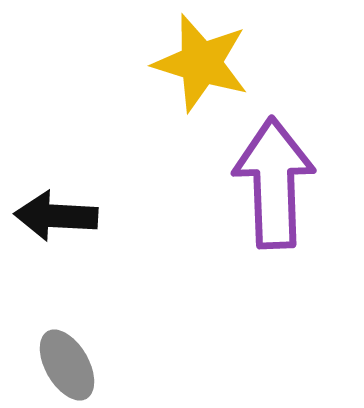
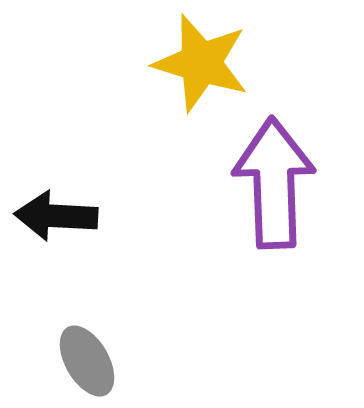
gray ellipse: moved 20 px right, 4 px up
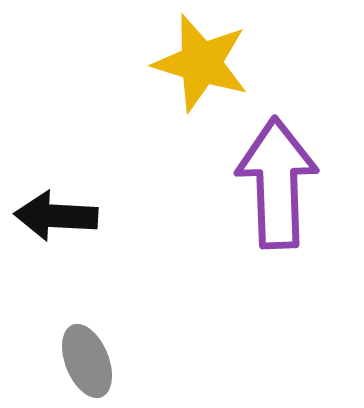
purple arrow: moved 3 px right
gray ellipse: rotated 8 degrees clockwise
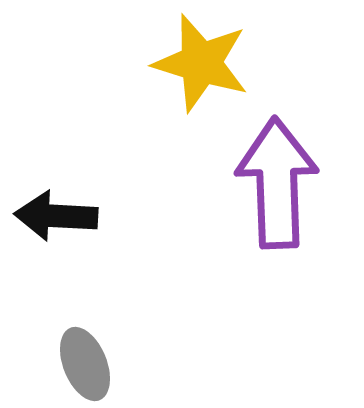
gray ellipse: moved 2 px left, 3 px down
